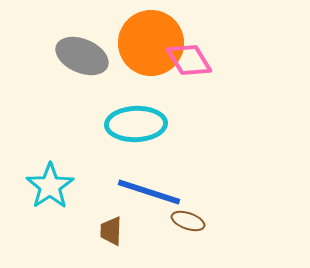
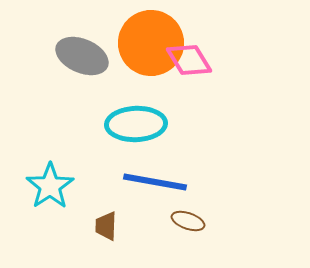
blue line: moved 6 px right, 10 px up; rotated 8 degrees counterclockwise
brown trapezoid: moved 5 px left, 5 px up
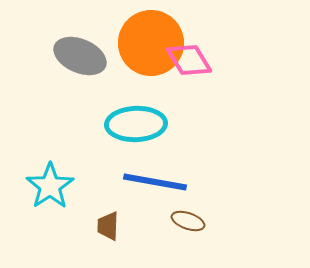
gray ellipse: moved 2 px left
brown trapezoid: moved 2 px right
